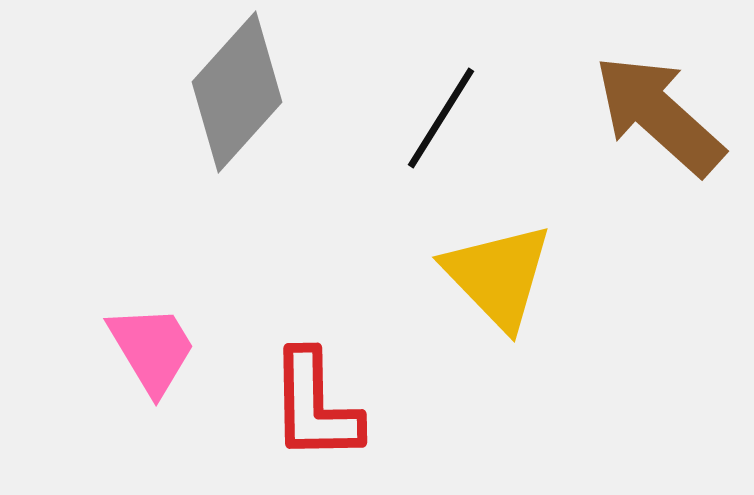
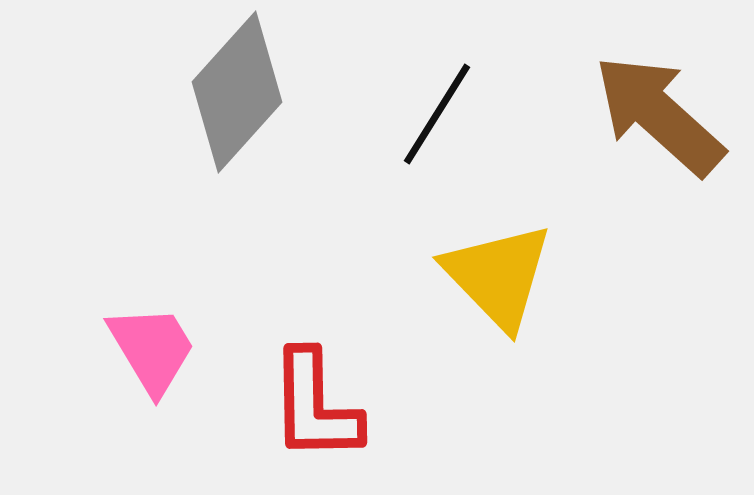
black line: moved 4 px left, 4 px up
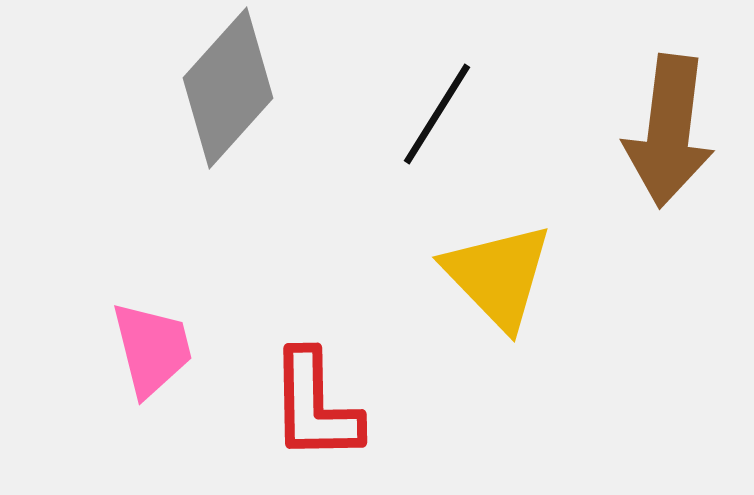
gray diamond: moved 9 px left, 4 px up
brown arrow: moved 10 px right, 16 px down; rotated 125 degrees counterclockwise
pink trapezoid: rotated 17 degrees clockwise
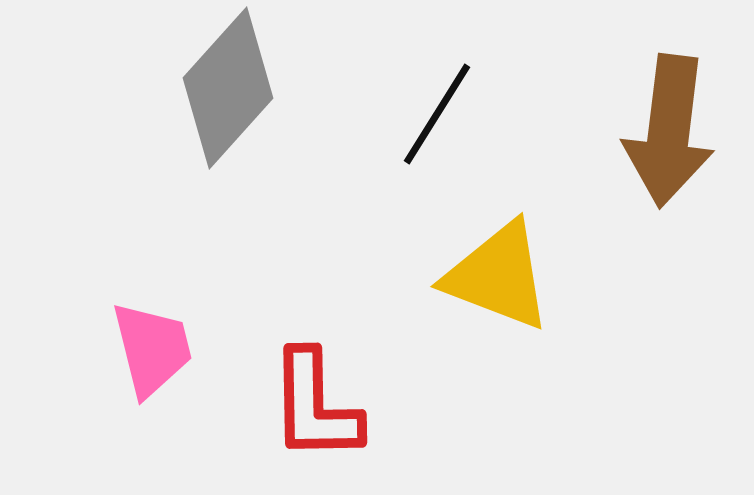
yellow triangle: rotated 25 degrees counterclockwise
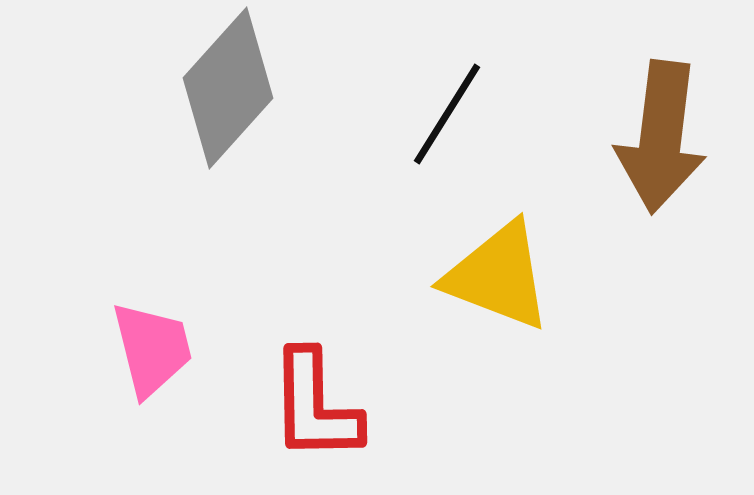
black line: moved 10 px right
brown arrow: moved 8 px left, 6 px down
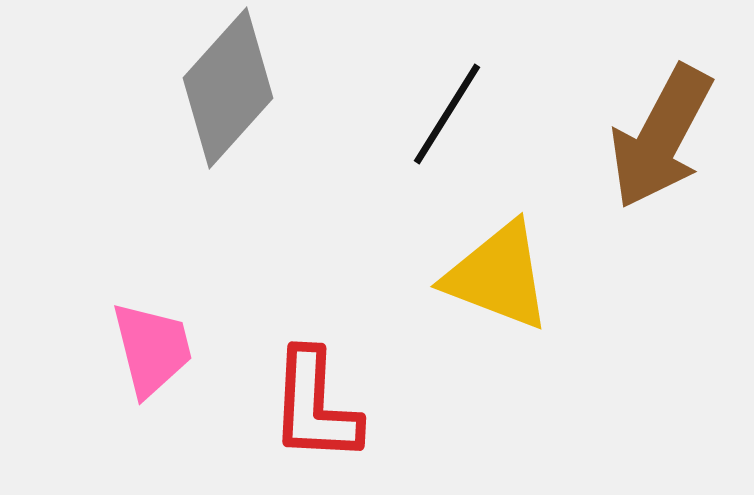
brown arrow: rotated 21 degrees clockwise
red L-shape: rotated 4 degrees clockwise
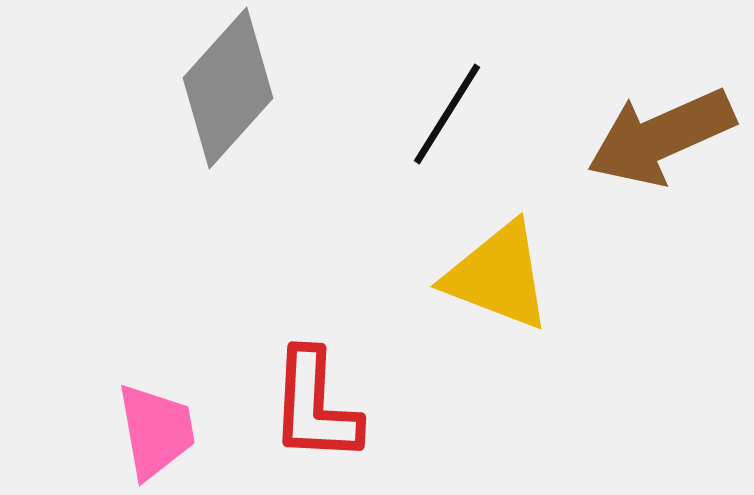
brown arrow: rotated 38 degrees clockwise
pink trapezoid: moved 4 px right, 82 px down; rotated 4 degrees clockwise
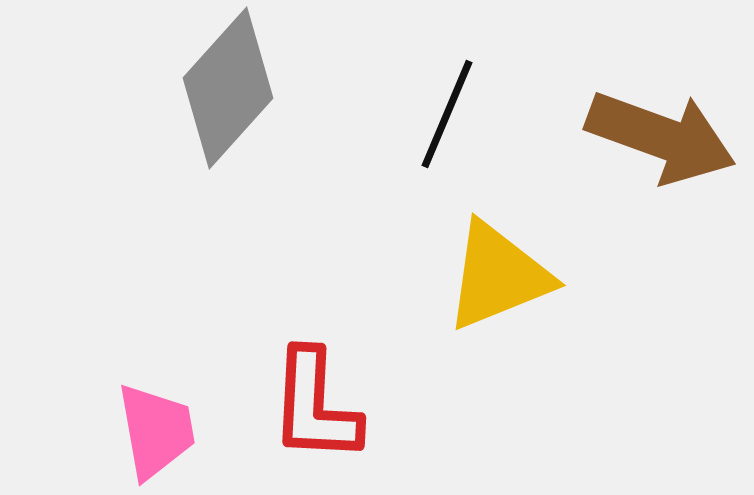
black line: rotated 9 degrees counterclockwise
brown arrow: rotated 136 degrees counterclockwise
yellow triangle: rotated 43 degrees counterclockwise
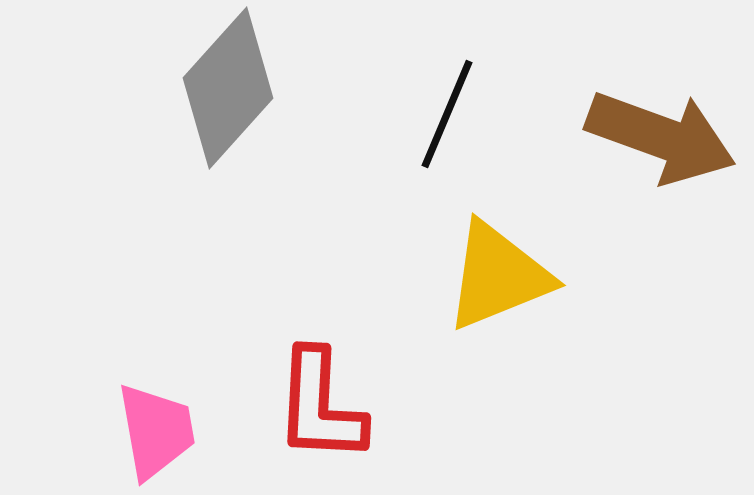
red L-shape: moved 5 px right
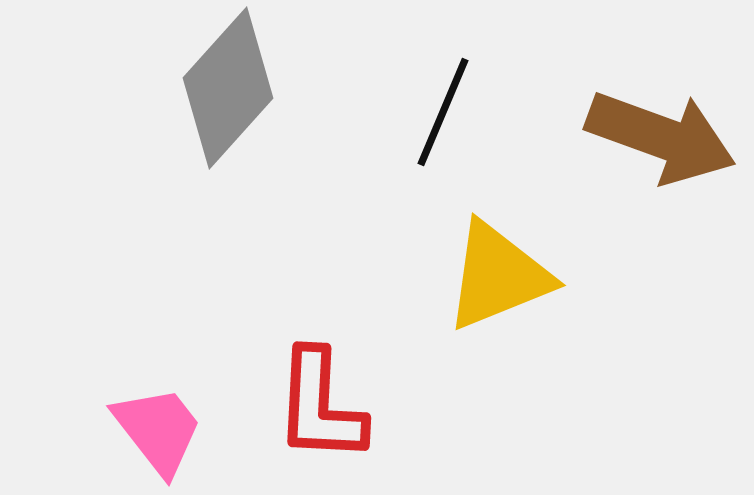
black line: moved 4 px left, 2 px up
pink trapezoid: moved 2 px right, 1 px up; rotated 28 degrees counterclockwise
